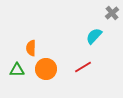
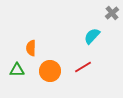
cyan semicircle: moved 2 px left
orange circle: moved 4 px right, 2 px down
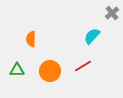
orange semicircle: moved 9 px up
red line: moved 1 px up
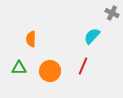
gray cross: rotated 24 degrees counterclockwise
red line: rotated 36 degrees counterclockwise
green triangle: moved 2 px right, 2 px up
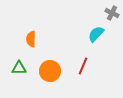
cyan semicircle: moved 4 px right, 2 px up
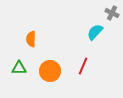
cyan semicircle: moved 1 px left, 2 px up
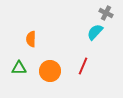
gray cross: moved 6 px left
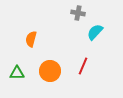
gray cross: moved 28 px left; rotated 16 degrees counterclockwise
orange semicircle: rotated 14 degrees clockwise
green triangle: moved 2 px left, 5 px down
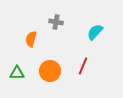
gray cross: moved 22 px left, 9 px down
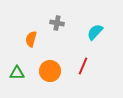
gray cross: moved 1 px right, 1 px down
